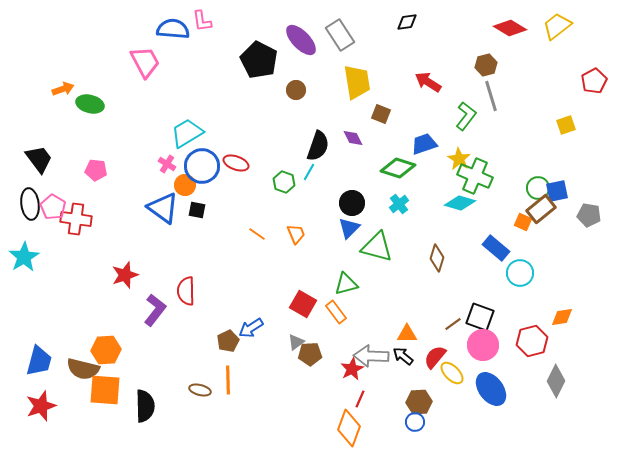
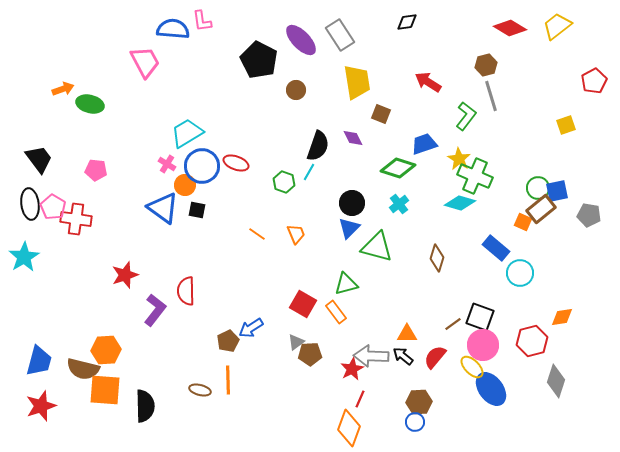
yellow ellipse at (452, 373): moved 20 px right, 6 px up
gray diamond at (556, 381): rotated 8 degrees counterclockwise
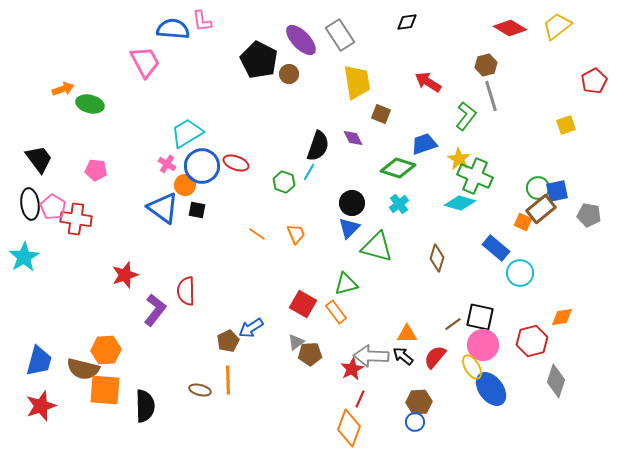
brown circle at (296, 90): moved 7 px left, 16 px up
black square at (480, 317): rotated 8 degrees counterclockwise
yellow ellipse at (472, 367): rotated 15 degrees clockwise
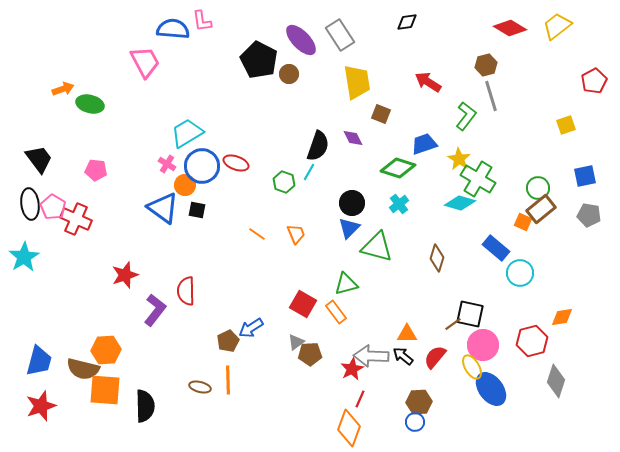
green cross at (475, 176): moved 3 px right, 3 px down; rotated 8 degrees clockwise
blue square at (557, 191): moved 28 px right, 15 px up
red cross at (76, 219): rotated 16 degrees clockwise
black square at (480, 317): moved 10 px left, 3 px up
brown ellipse at (200, 390): moved 3 px up
